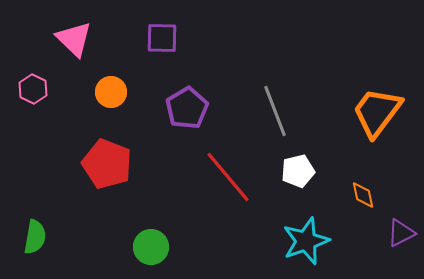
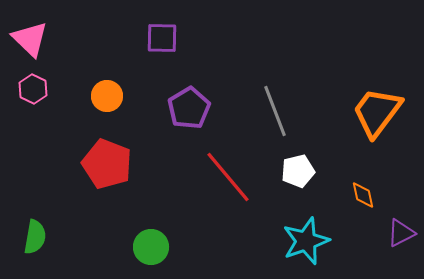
pink triangle: moved 44 px left
orange circle: moved 4 px left, 4 px down
purple pentagon: moved 2 px right
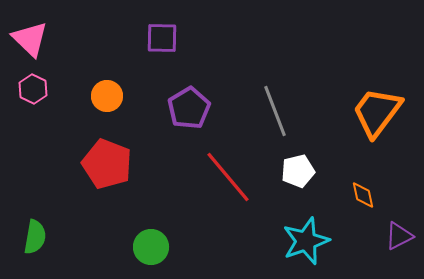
purple triangle: moved 2 px left, 3 px down
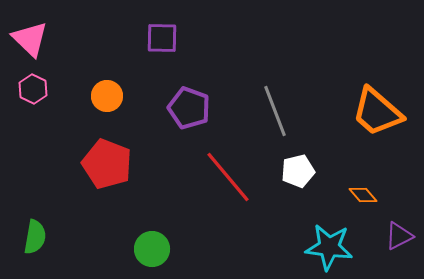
purple pentagon: rotated 21 degrees counterclockwise
orange trapezoid: rotated 86 degrees counterclockwise
orange diamond: rotated 28 degrees counterclockwise
cyan star: moved 23 px right, 6 px down; rotated 27 degrees clockwise
green circle: moved 1 px right, 2 px down
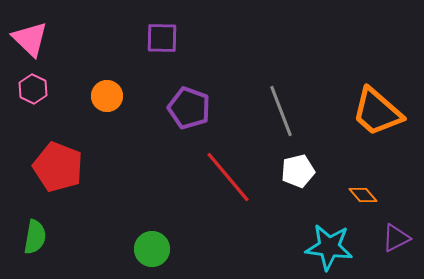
gray line: moved 6 px right
red pentagon: moved 49 px left, 3 px down
purple triangle: moved 3 px left, 2 px down
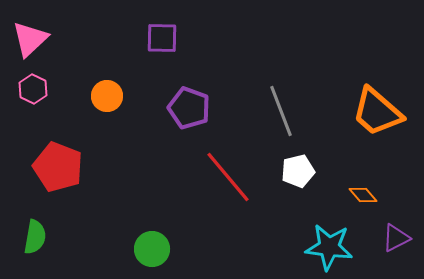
pink triangle: rotated 33 degrees clockwise
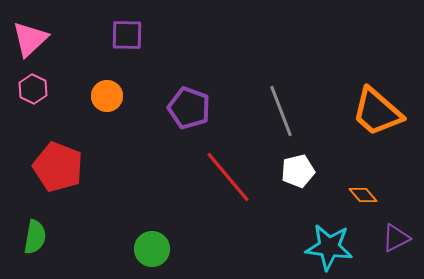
purple square: moved 35 px left, 3 px up
